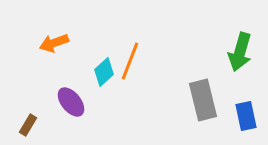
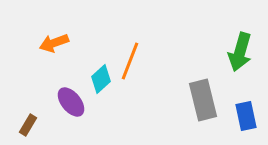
cyan diamond: moved 3 px left, 7 px down
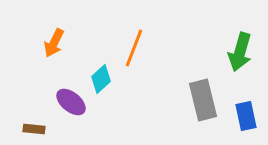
orange arrow: rotated 44 degrees counterclockwise
orange line: moved 4 px right, 13 px up
purple ellipse: rotated 12 degrees counterclockwise
brown rectangle: moved 6 px right, 4 px down; rotated 65 degrees clockwise
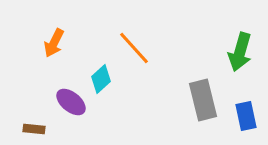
orange line: rotated 63 degrees counterclockwise
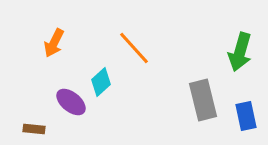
cyan diamond: moved 3 px down
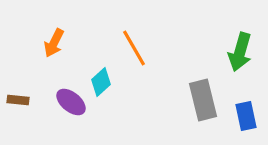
orange line: rotated 12 degrees clockwise
brown rectangle: moved 16 px left, 29 px up
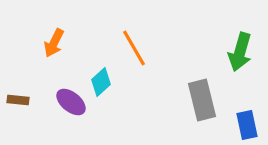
gray rectangle: moved 1 px left
blue rectangle: moved 1 px right, 9 px down
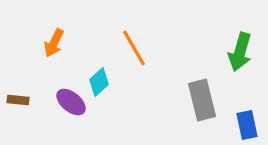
cyan diamond: moved 2 px left
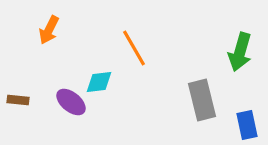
orange arrow: moved 5 px left, 13 px up
cyan diamond: rotated 36 degrees clockwise
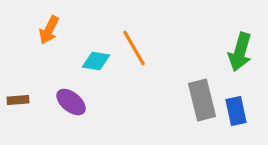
cyan diamond: moved 3 px left, 21 px up; rotated 16 degrees clockwise
brown rectangle: rotated 10 degrees counterclockwise
blue rectangle: moved 11 px left, 14 px up
